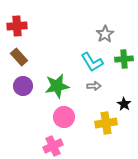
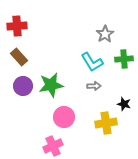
green star: moved 6 px left, 1 px up
black star: rotated 16 degrees counterclockwise
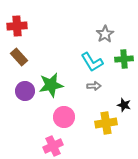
purple circle: moved 2 px right, 5 px down
black star: moved 1 px down
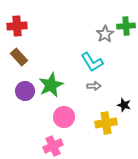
green cross: moved 2 px right, 33 px up
green star: rotated 15 degrees counterclockwise
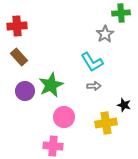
green cross: moved 5 px left, 13 px up
pink cross: rotated 30 degrees clockwise
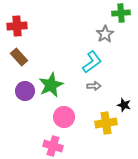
cyan L-shape: rotated 95 degrees counterclockwise
pink cross: rotated 12 degrees clockwise
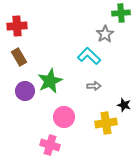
brown rectangle: rotated 12 degrees clockwise
cyan L-shape: moved 3 px left, 6 px up; rotated 100 degrees counterclockwise
green star: moved 1 px left, 4 px up
pink cross: moved 3 px left, 1 px up
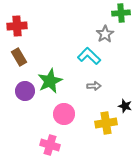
black star: moved 1 px right, 1 px down
pink circle: moved 3 px up
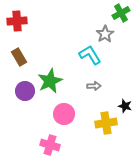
green cross: rotated 24 degrees counterclockwise
red cross: moved 5 px up
cyan L-shape: moved 1 px right, 1 px up; rotated 15 degrees clockwise
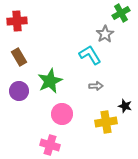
gray arrow: moved 2 px right
purple circle: moved 6 px left
pink circle: moved 2 px left
yellow cross: moved 1 px up
